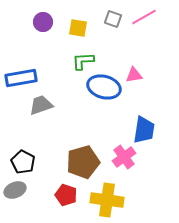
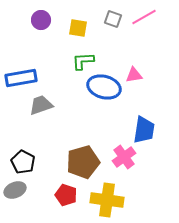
purple circle: moved 2 px left, 2 px up
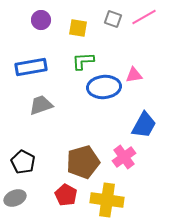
blue rectangle: moved 10 px right, 11 px up
blue ellipse: rotated 20 degrees counterclockwise
blue trapezoid: moved 5 px up; rotated 20 degrees clockwise
gray ellipse: moved 8 px down
red pentagon: rotated 10 degrees clockwise
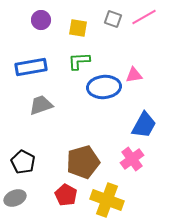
green L-shape: moved 4 px left
pink cross: moved 8 px right, 2 px down
yellow cross: rotated 12 degrees clockwise
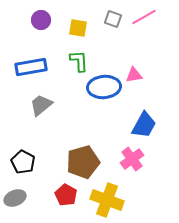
green L-shape: rotated 90 degrees clockwise
gray trapezoid: rotated 20 degrees counterclockwise
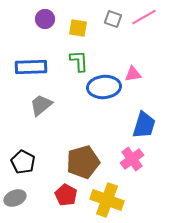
purple circle: moved 4 px right, 1 px up
blue rectangle: rotated 8 degrees clockwise
pink triangle: moved 1 px left, 1 px up
blue trapezoid: rotated 12 degrees counterclockwise
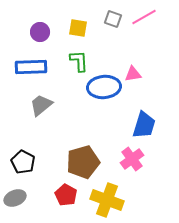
purple circle: moved 5 px left, 13 px down
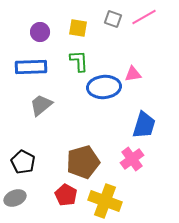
yellow cross: moved 2 px left, 1 px down
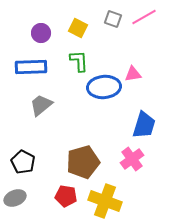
yellow square: rotated 18 degrees clockwise
purple circle: moved 1 px right, 1 px down
red pentagon: moved 1 px down; rotated 20 degrees counterclockwise
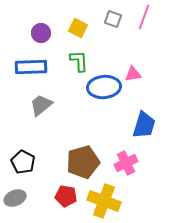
pink line: rotated 40 degrees counterclockwise
pink cross: moved 6 px left, 4 px down; rotated 10 degrees clockwise
yellow cross: moved 1 px left
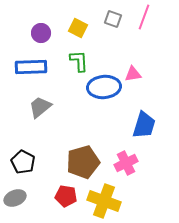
gray trapezoid: moved 1 px left, 2 px down
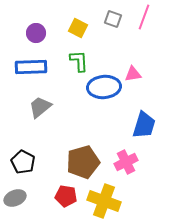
purple circle: moved 5 px left
pink cross: moved 1 px up
